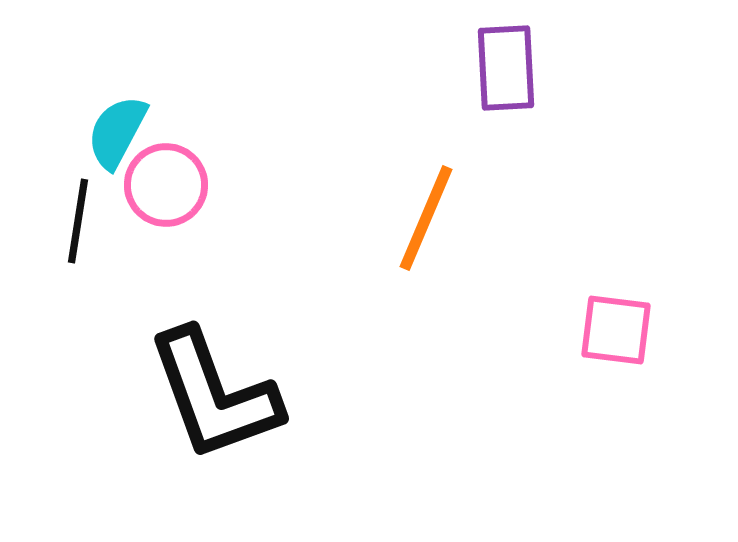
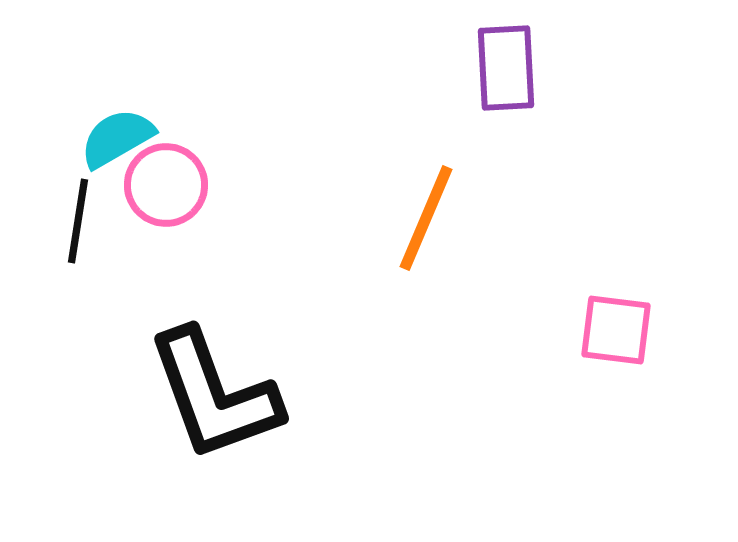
cyan semicircle: moved 6 px down; rotated 32 degrees clockwise
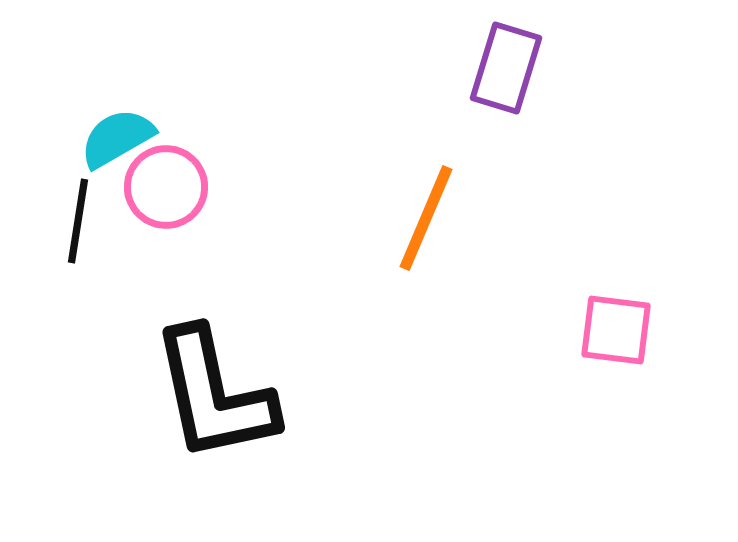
purple rectangle: rotated 20 degrees clockwise
pink circle: moved 2 px down
black L-shape: rotated 8 degrees clockwise
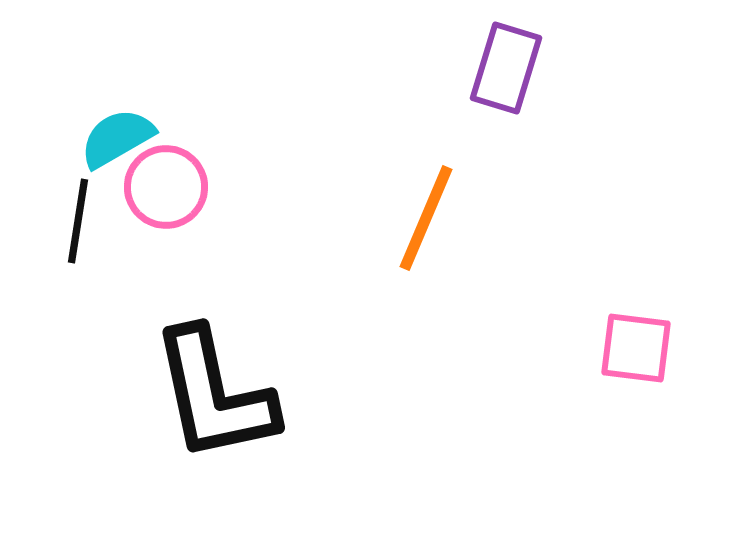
pink square: moved 20 px right, 18 px down
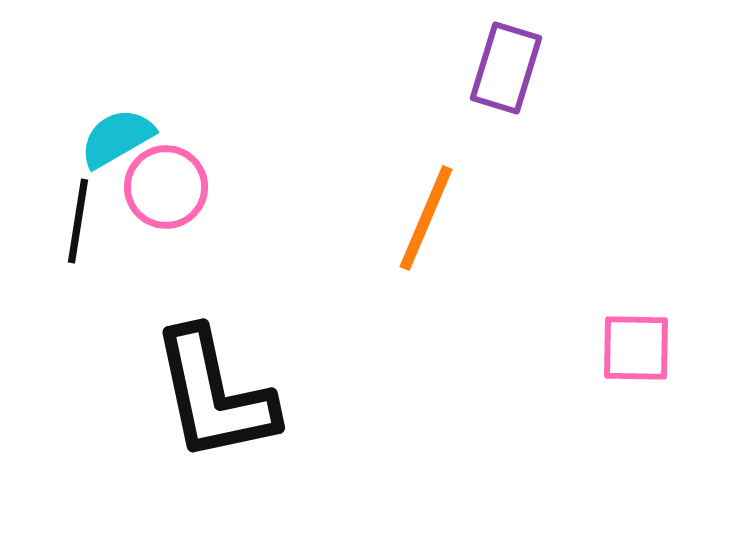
pink square: rotated 6 degrees counterclockwise
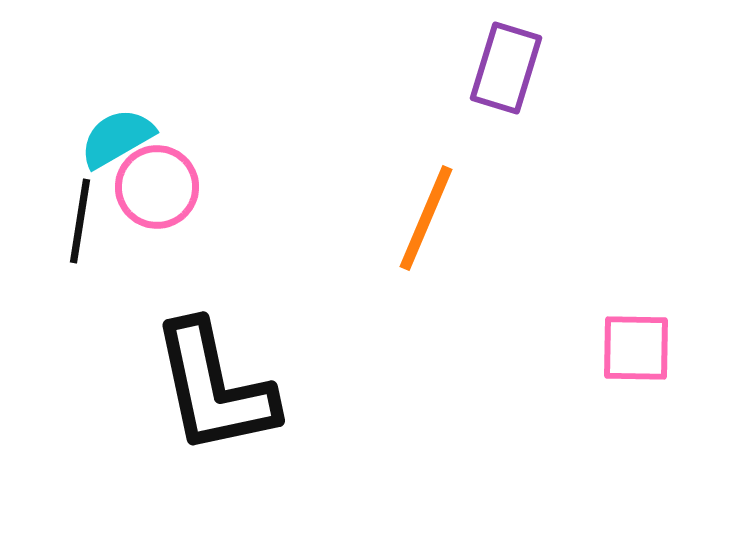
pink circle: moved 9 px left
black line: moved 2 px right
black L-shape: moved 7 px up
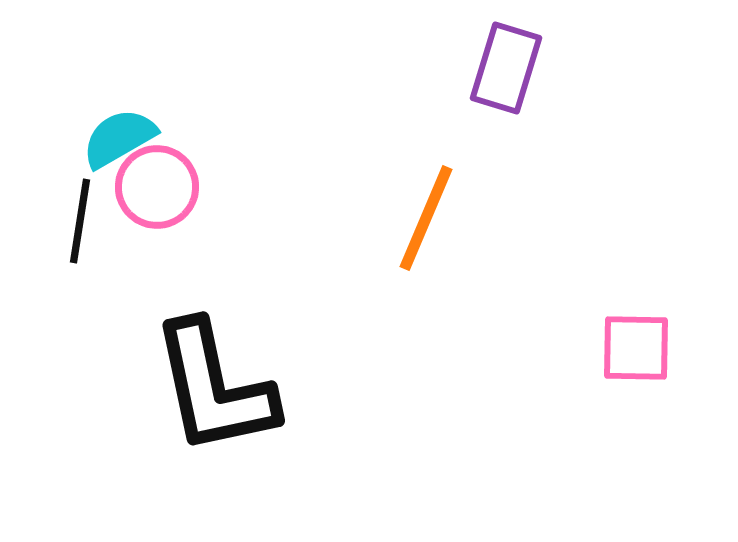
cyan semicircle: moved 2 px right
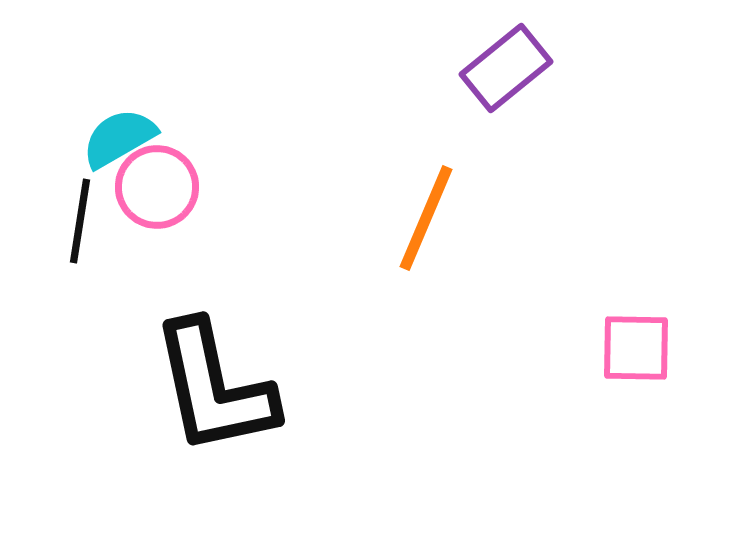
purple rectangle: rotated 34 degrees clockwise
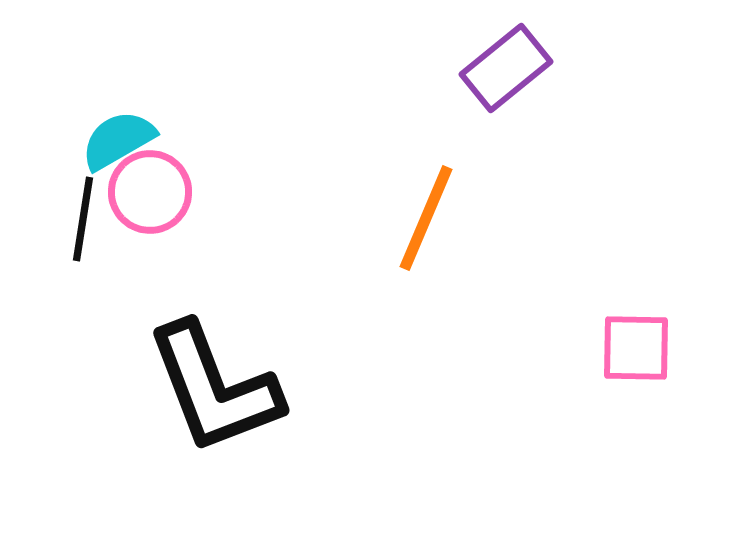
cyan semicircle: moved 1 px left, 2 px down
pink circle: moved 7 px left, 5 px down
black line: moved 3 px right, 2 px up
black L-shape: rotated 9 degrees counterclockwise
